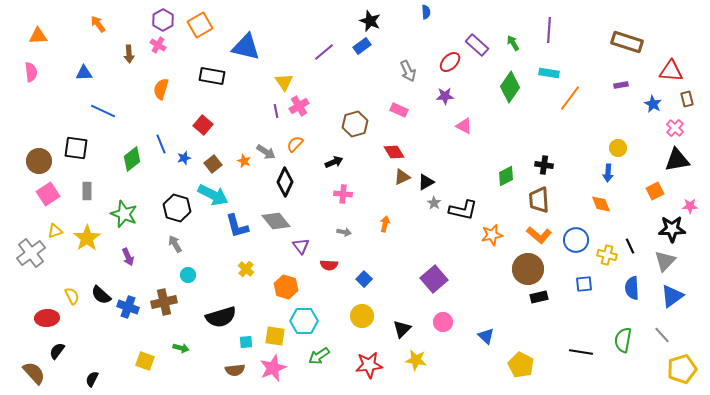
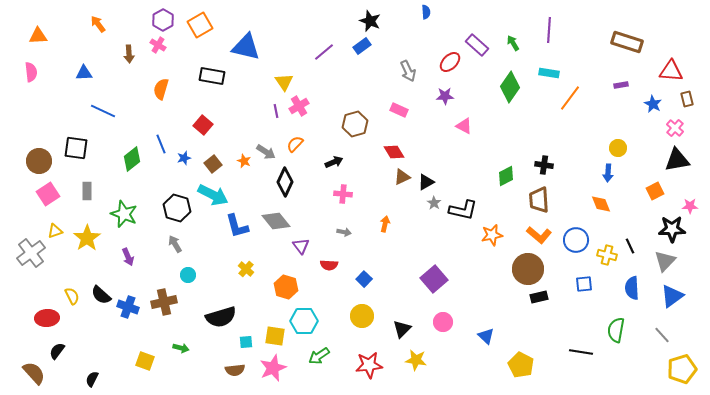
green semicircle at (623, 340): moved 7 px left, 10 px up
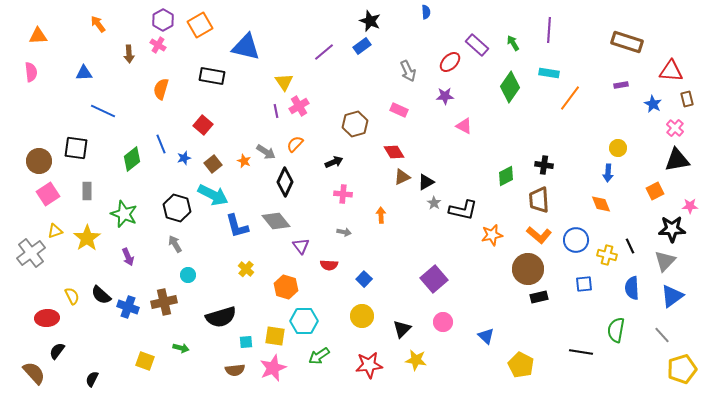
orange arrow at (385, 224): moved 4 px left, 9 px up; rotated 14 degrees counterclockwise
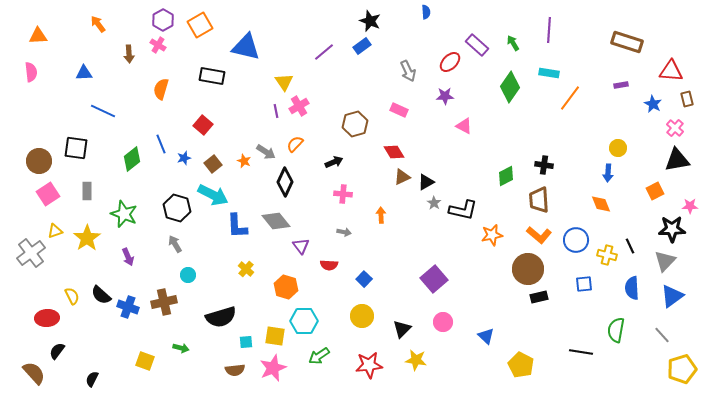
blue L-shape at (237, 226): rotated 12 degrees clockwise
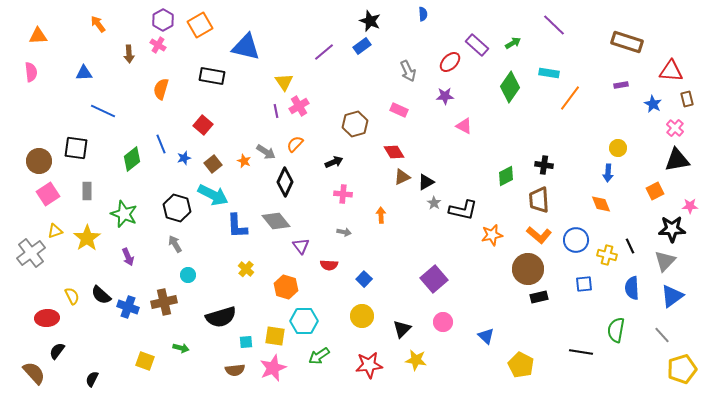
blue semicircle at (426, 12): moved 3 px left, 2 px down
purple line at (549, 30): moved 5 px right, 5 px up; rotated 50 degrees counterclockwise
green arrow at (513, 43): rotated 91 degrees clockwise
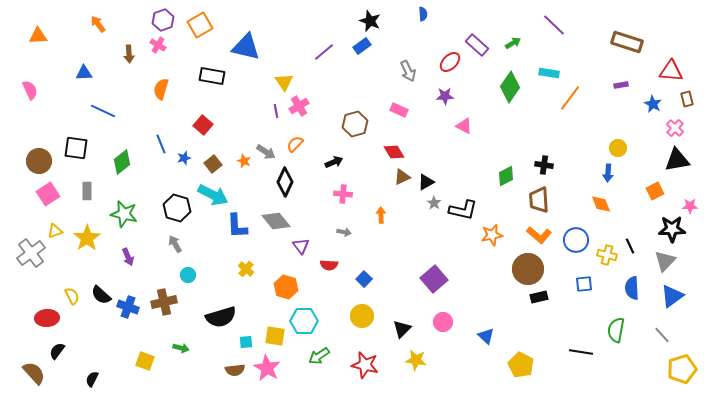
purple hexagon at (163, 20): rotated 10 degrees clockwise
pink semicircle at (31, 72): moved 1 px left, 18 px down; rotated 18 degrees counterclockwise
green diamond at (132, 159): moved 10 px left, 3 px down
green star at (124, 214): rotated 8 degrees counterclockwise
red star at (369, 365): moved 4 px left; rotated 20 degrees clockwise
pink star at (273, 368): moved 6 px left; rotated 20 degrees counterclockwise
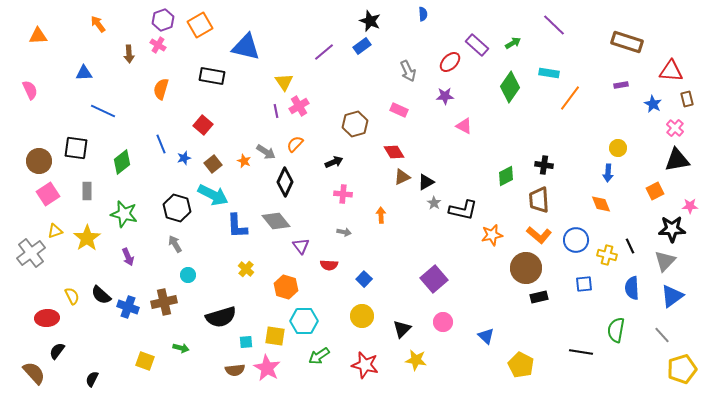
brown circle at (528, 269): moved 2 px left, 1 px up
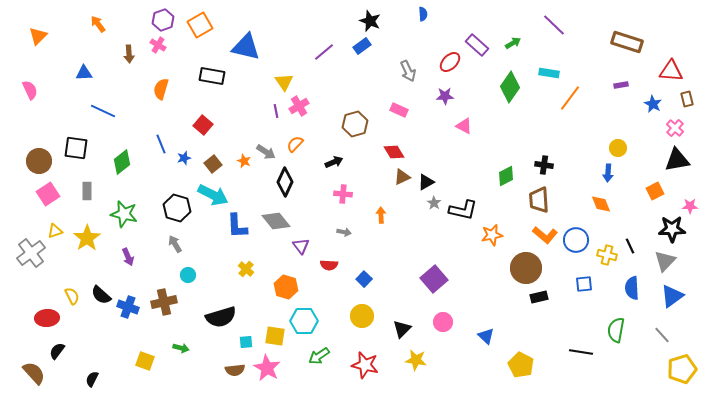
orange triangle at (38, 36): rotated 42 degrees counterclockwise
orange L-shape at (539, 235): moved 6 px right
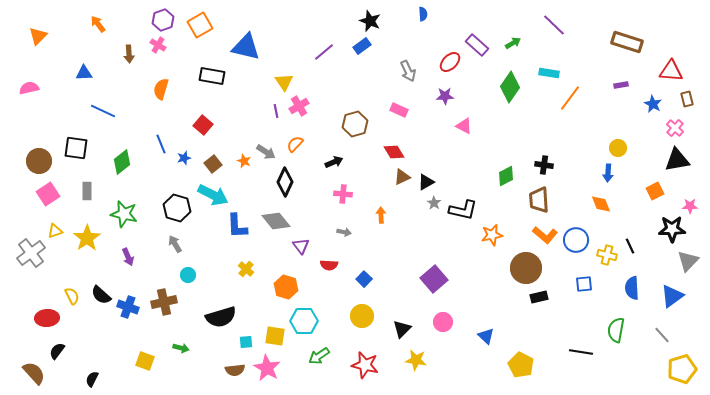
pink semicircle at (30, 90): moved 1 px left, 2 px up; rotated 78 degrees counterclockwise
gray triangle at (665, 261): moved 23 px right
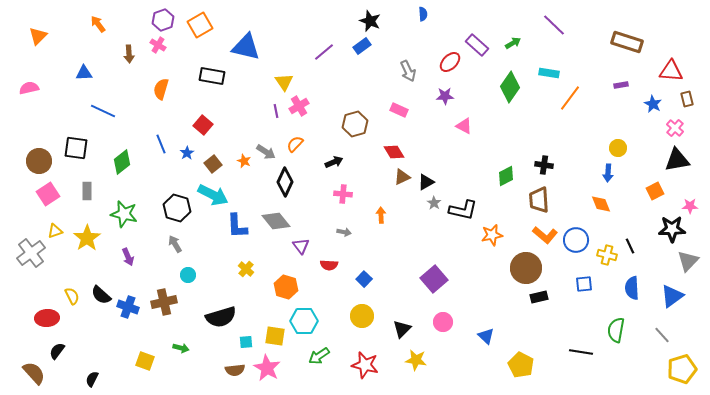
blue star at (184, 158): moved 3 px right, 5 px up; rotated 16 degrees counterclockwise
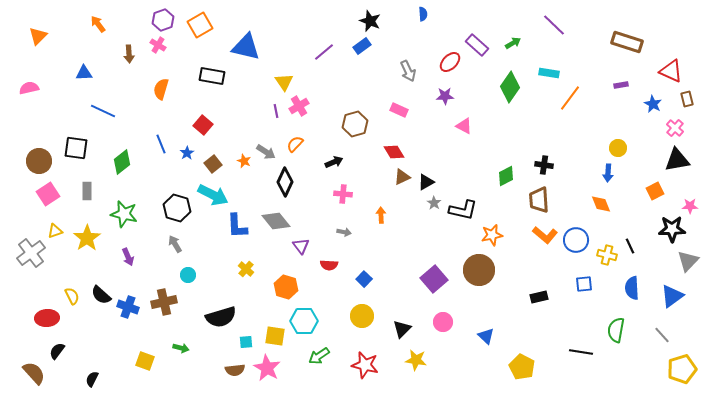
red triangle at (671, 71): rotated 20 degrees clockwise
brown circle at (526, 268): moved 47 px left, 2 px down
yellow pentagon at (521, 365): moved 1 px right, 2 px down
